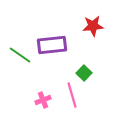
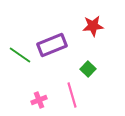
purple rectangle: rotated 16 degrees counterclockwise
green square: moved 4 px right, 4 px up
pink cross: moved 4 px left
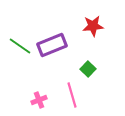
green line: moved 9 px up
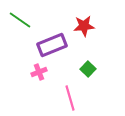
red star: moved 9 px left
green line: moved 26 px up
pink line: moved 2 px left, 3 px down
pink cross: moved 28 px up
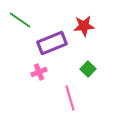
purple rectangle: moved 2 px up
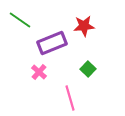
pink cross: rotated 28 degrees counterclockwise
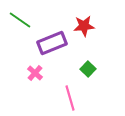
pink cross: moved 4 px left, 1 px down
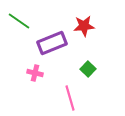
green line: moved 1 px left, 1 px down
pink cross: rotated 28 degrees counterclockwise
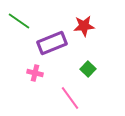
pink line: rotated 20 degrees counterclockwise
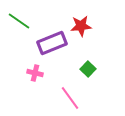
red star: moved 3 px left
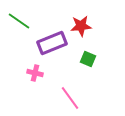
green square: moved 10 px up; rotated 21 degrees counterclockwise
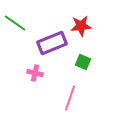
green line: moved 4 px left, 2 px down
green square: moved 5 px left, 3 px down
pink line: rotated 55 degrees clockwise
